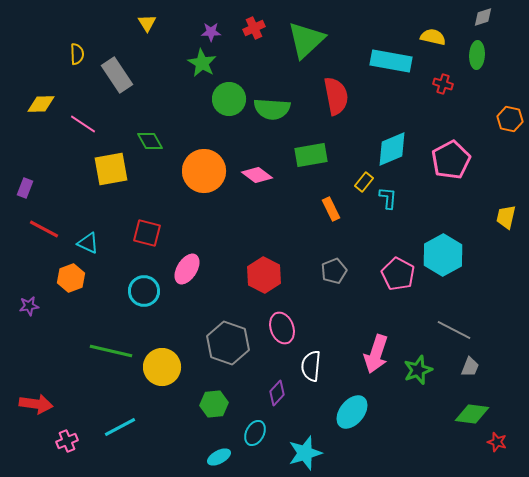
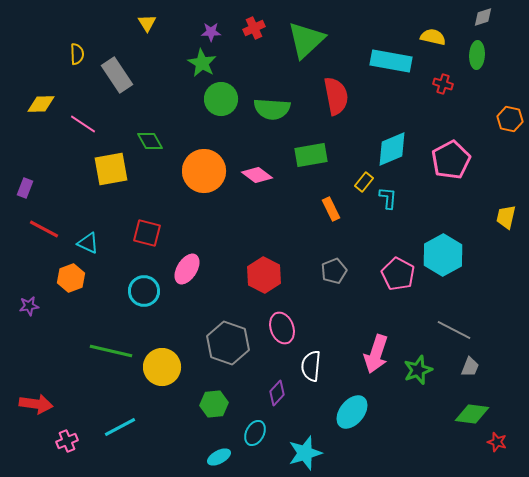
green circle at (229, 99): moved 8 px left
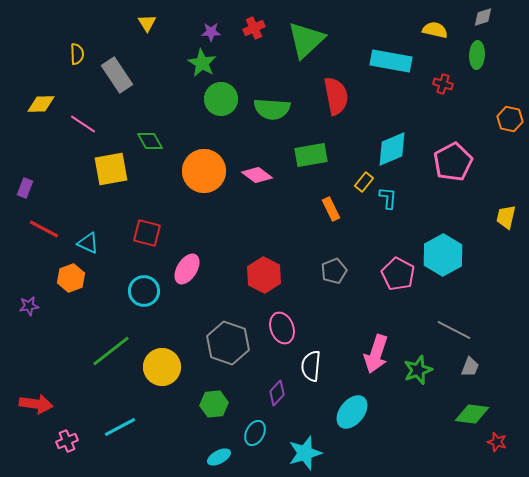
yellow semicircle at (433, 37): moved 2 px right, 7 px up
pink pentagon at (451, 160): moved 2 px right, 2 px down
green line at (111, 351): rotated 51 degrees counterclockwise
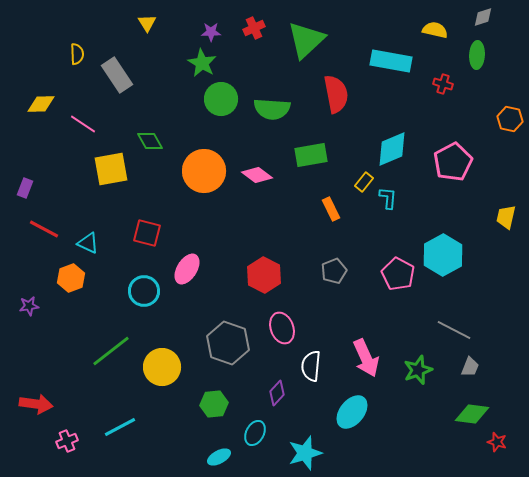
red semicircle at (336, 96): moved 2 px up
pink arrow at (376, 354): moved 10 px left, 4 px down; rotated 42 degrees counterclockwise
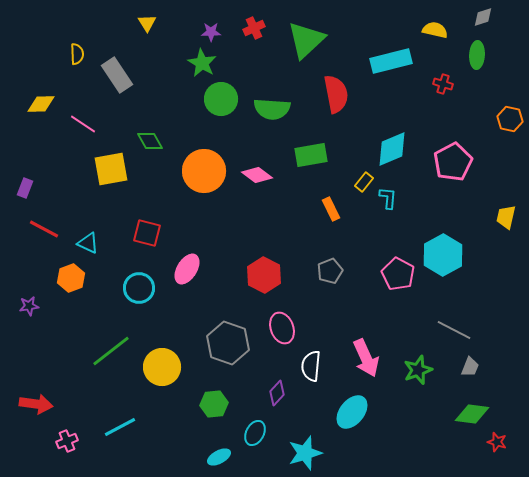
cyan rectangle at (391, 61): rotated 24 degrees counterclockwise
gray pentagon at (334, 271): moved 4 px left
cyan circle at (144, 291): moved 5 px left, 3 px up
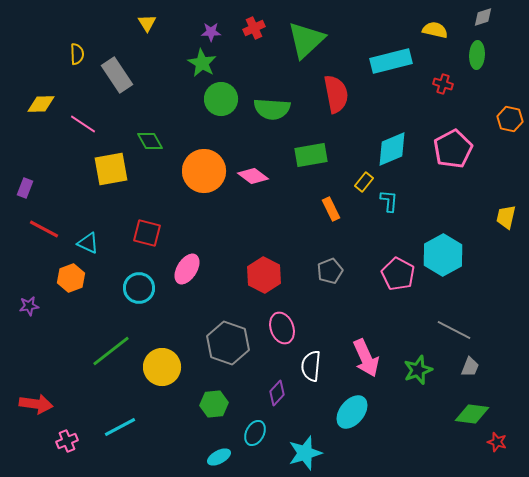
pink pentagon at (453, 162): moved 13 px up
pink diamond at (257, 175): moved 4 px left, 1 px down
cyan L-shape at (388, 198): moved 1 px right, 3 px down
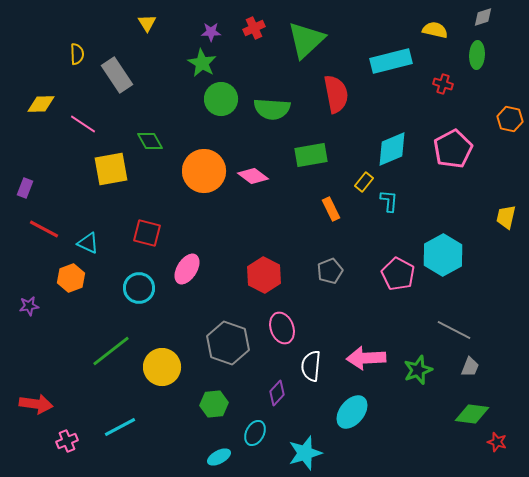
pink arrow at (366, 358): rotated 111 degrees clockwise
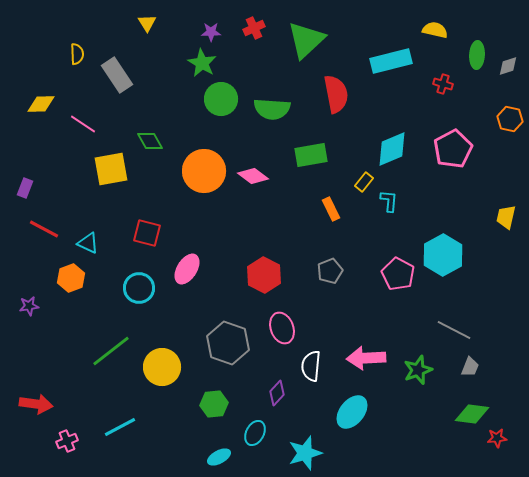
gray diamond at (483, 17): moved 25 px right, 49 px down
red star at (497, 442): moved 4 px up; rotated 24 degrees counterclockwise
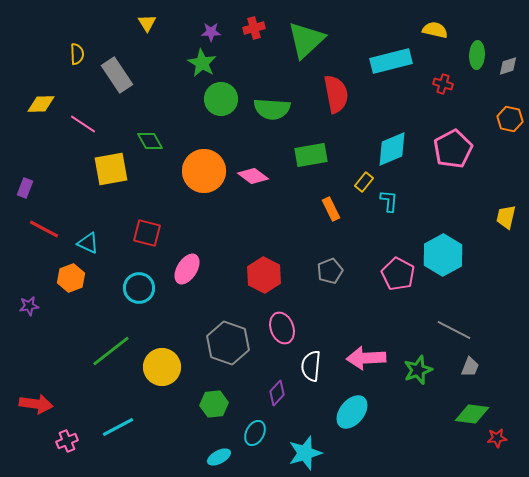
red cross at (254, 28): rotated 10 degrees clockwise
cyan line at (120, 427): moved 2 px left
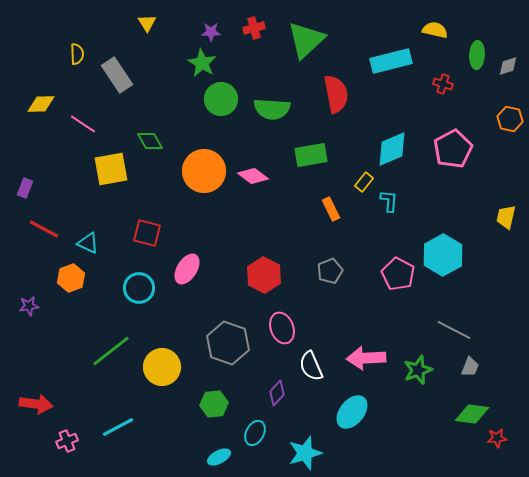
white semicircle at (311, 366): rotated 28 degrees counterclockwise
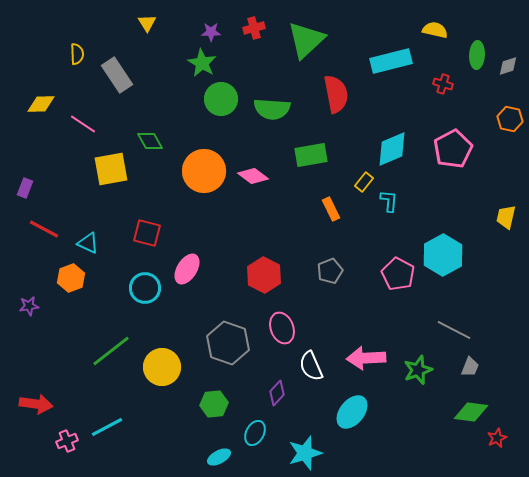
cyan circle at (139, 288): moved 6 px right
green diamond at (472, 414): moved 1 px left, 2 px up
cyan line at (118, 427): moved 11 px left
red star at (497, 438): rotated 18 degrees counterclockwise
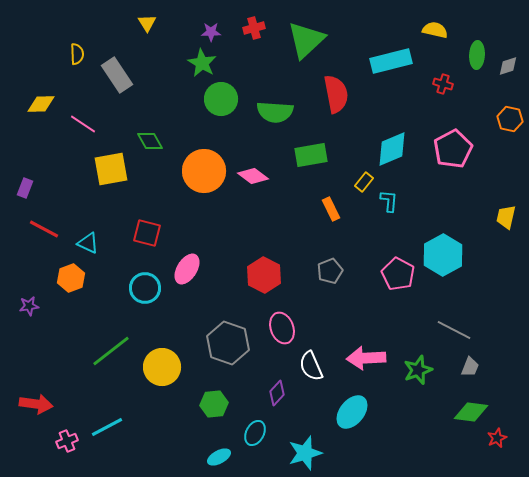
green semicircle at (272, 109): moved 3 px right, 3 px down
